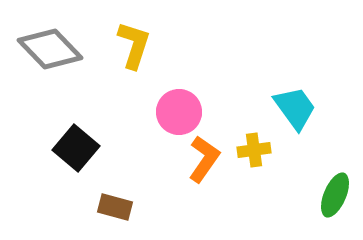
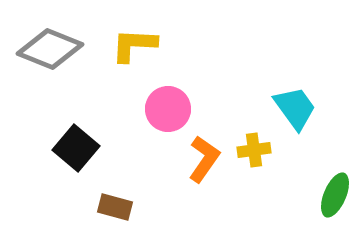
yellow L-shape: rotated 105 degrees counterclockwise
gray diamond: rotated 24 degrees counterclockwise
pink circle: moved 11 px left, 3 px up
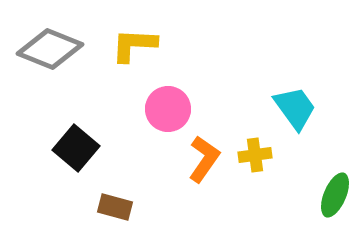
yellow cross: moved 1 px right, 5 px down
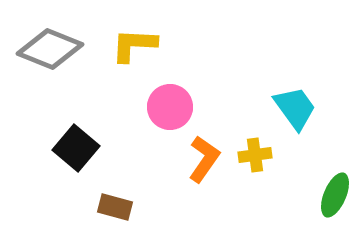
pink circle: moved 2 px right, 2 px up
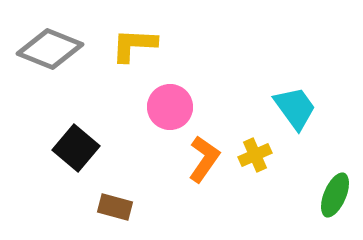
yellow cross: rotated 16 degrees counterclockwise
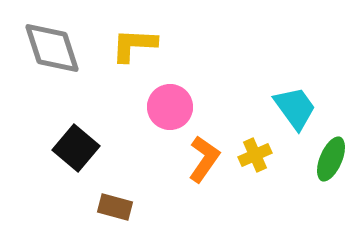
gray diamond: moved 2 px right, 1 px up; rotated 50 degrees clockwise
green ellipse: moved 4 px left, 36 px up
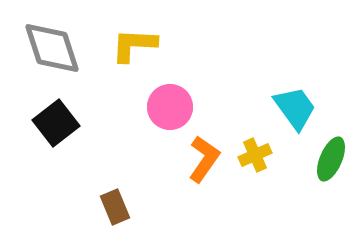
black square: moved 20 px left, 25 px up; rotated 12 degrees clockwise
brown rectangle: rotated 52 degrees clockwise
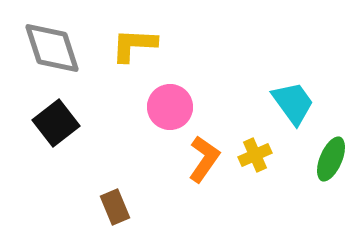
cyan trapezoid: moved 2 px left, 5 px up
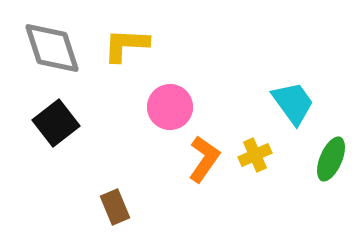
yellow L-shape: moved 8 px left
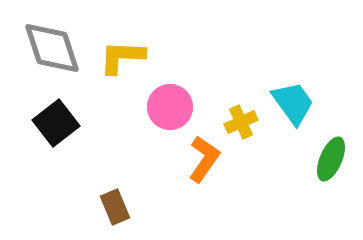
yellow L-shape: moved 4 px left, 12 px down
yellow cross: moved 14 px left, 33 px up
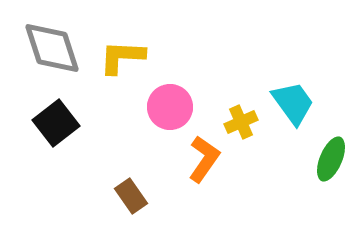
brown rectangle: moved 16 px right, 11 px up; rotated 12 degrees counterclockwise
